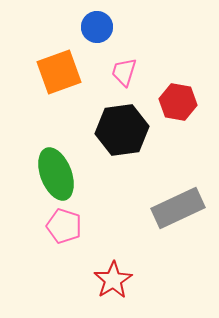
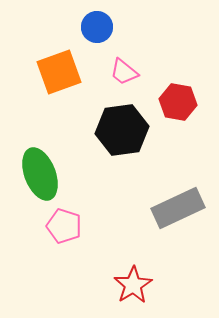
pink trapezoid: rotated 68 degrees counterclockwise
green ellipse: moved 16 px left
red star: moved 20 px right, 5 px down
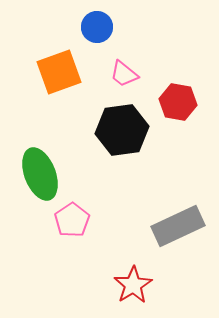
pink trapezoid: moved 2 px down
gray rectangle: moved 18 px down
pink pentagon: moved 8 px right, 6 px up; rotated 20 degrees clockwise
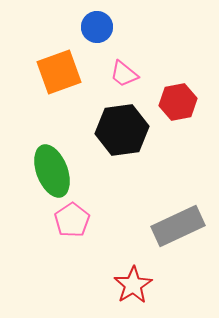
red hexagon: rotated 21 degrees counterclockwise
green ellipse: moved 12 px right, 3 px up
